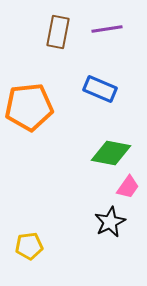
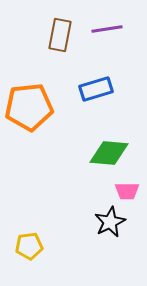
brown rectangle: moved 2 px right, 3 px down
blue rectangle: moved 4 px left; rotated 40 degrees counterclockwise
green diamond: moved 2 px left; rotated 6 degrees counterclockwise
pink trapezoid: moved 1 px left, 4 px down; rotated 55 degrees clockwise
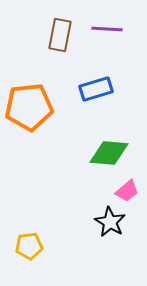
purple line: rotated 12 degrees clockwise
pink trapezoid: rotated 40 degrees counterclockwise
black star: rotated 16 degrees counterclockwise
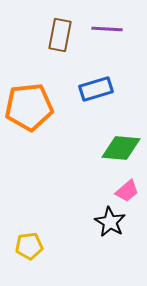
green diamond: moved 12 px right, 5 px up
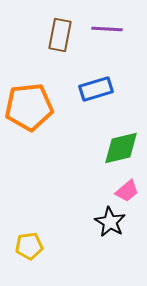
green diamond: rotated 18 degrees counterclockwise
